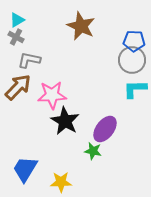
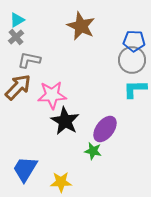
gray cross: rotated 21 degrees clockwise
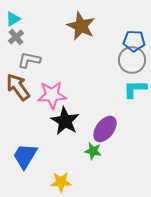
cyan triangle: moved 4 px left, 1 px up
brown arrow: rotated 80 degrees counterclockwise
blue trapezoid: moved 13 px up
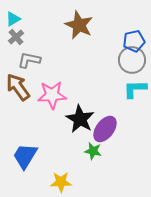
brown star: moved 2 px left, 1 px up
blue pentagon: rotated 15 degrees counterclockwise
black star: moved 15 px right, 2 px up
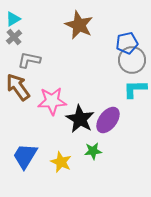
gray cross: moved 2 px left
blue pentagon: moved 7 px left, 2 px down
pink star: moved 6 px down
purple ellipse: moved 3 px right, 9 px up
green star: rotated 18 degrees counterclockwise
yellow star: moved 20 px up; rotated 25 degrees clockwise
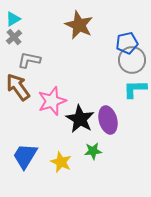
pink star: rotated 16 degrees counterclockwise
purple ellipse: rotated 52 degrees counterclockwise
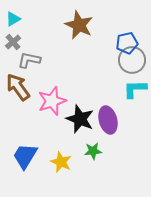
gray cross: moved 1 px left, 5 px down
black star: rotated 8 degrees counterclockwise
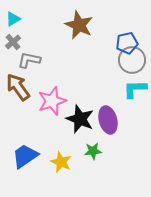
blue trapezoid: rotated 24 degrees clockwise
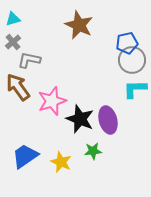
cyan triangle: rotated 14 degrees clockwise
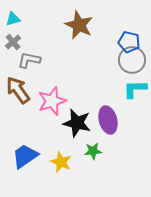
blue pentagon: moved 2 px right, 1 px up; rotated 25 degrees clockwise
brown arrow: moved 3 px down
black star: moved 3 px left, 4 px down; rotated 8 degrees counterclockwise
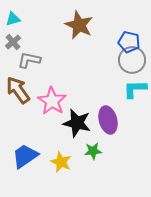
pink star: rotated 20 degrees counterclockwise
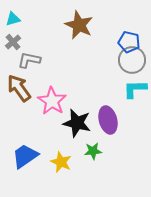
brown arrow: moved 1 px right, 2 px up
